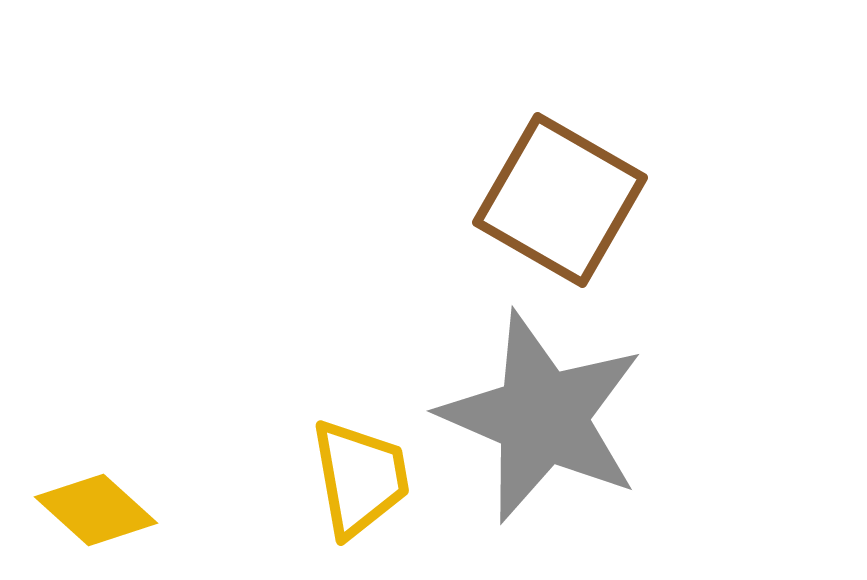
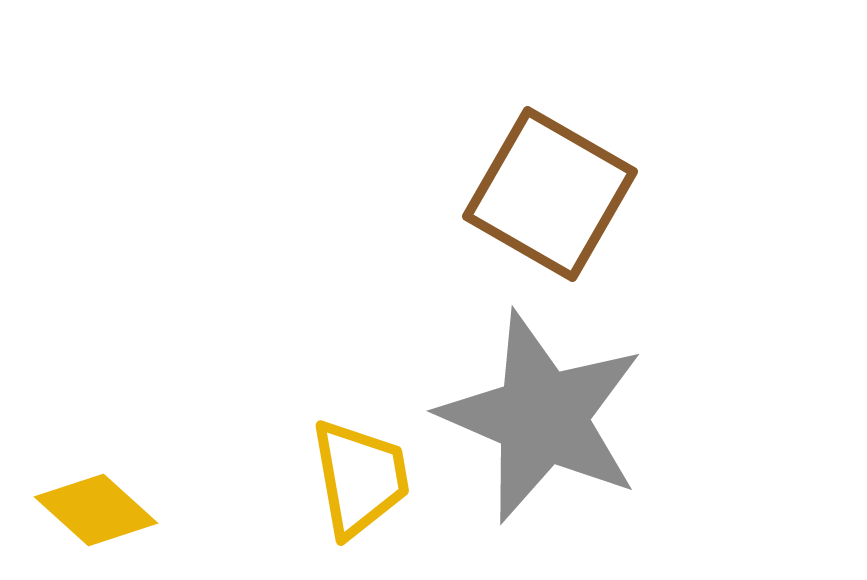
brown square: moved 10 px left, 6 px up
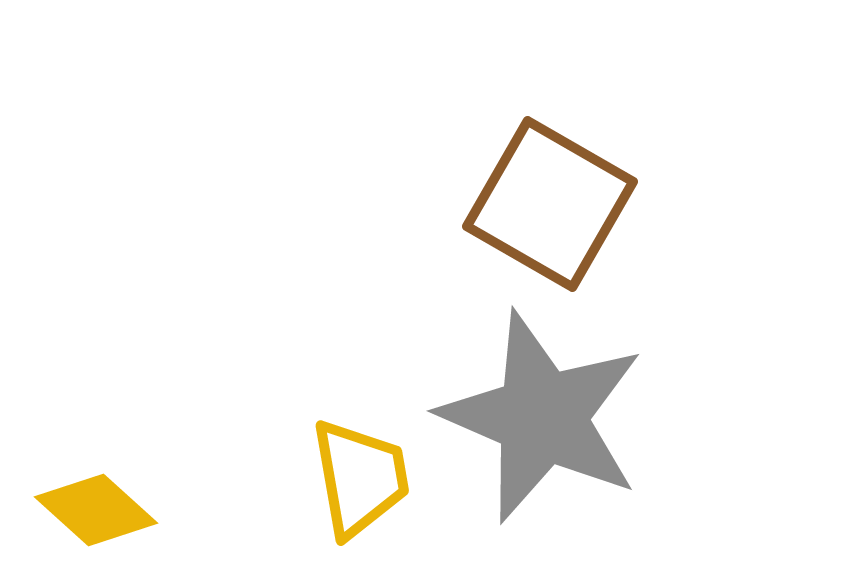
brown square: moved 10 px down
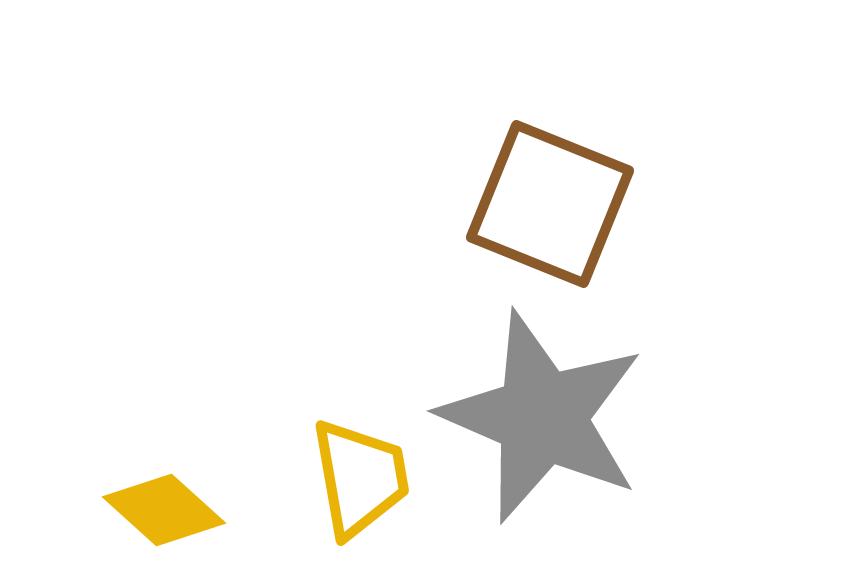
brown square: rotated 8 degrees counterclockwise
yellow diamond: moved 68 px right
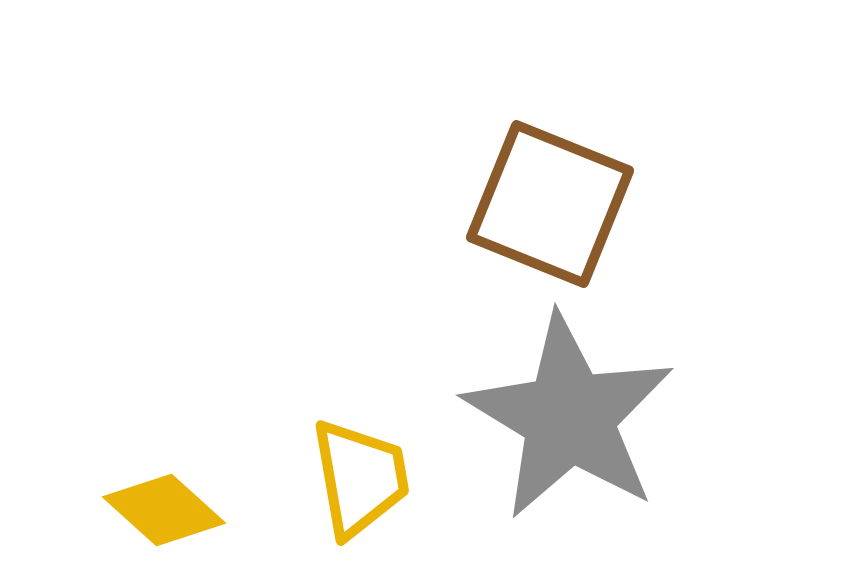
gray star: moved 27 px right; rotated 8 degrees clockwise
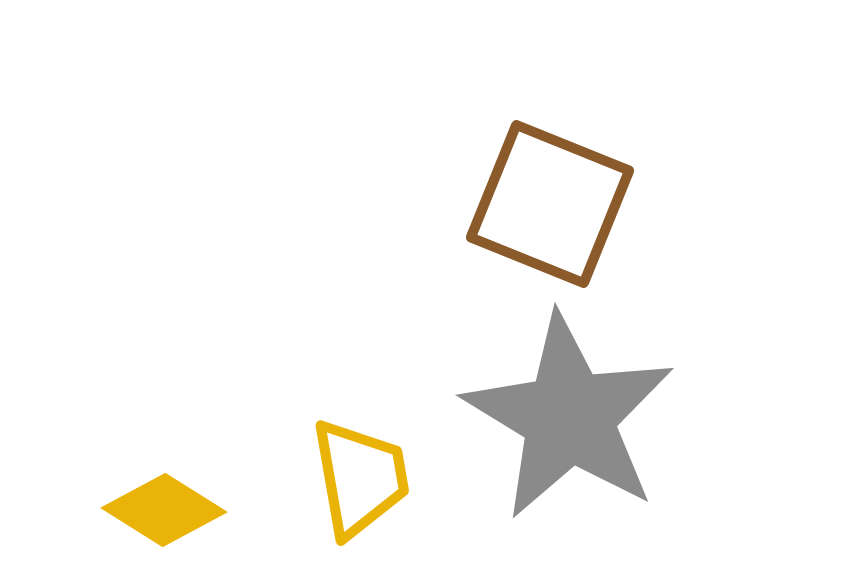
yellow diamond: rotated 10 degrees counterclockwise
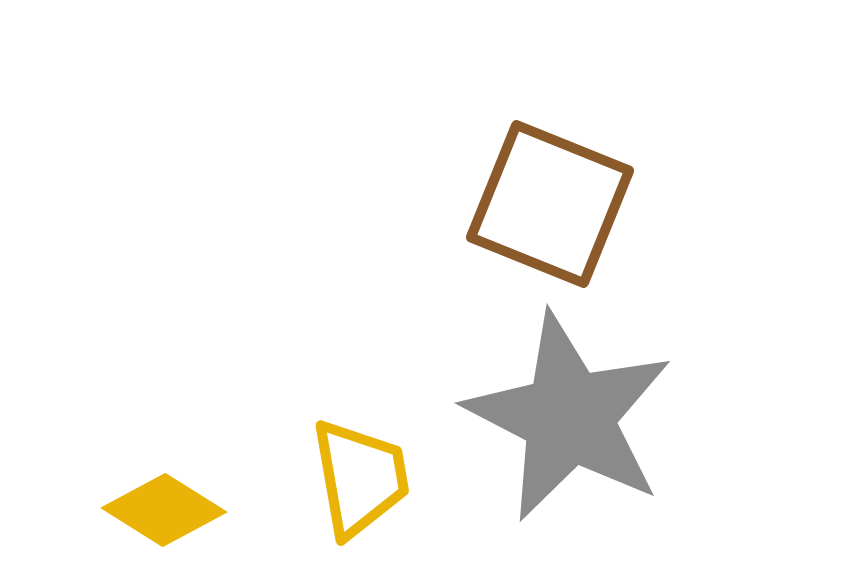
gray star: rotated 4 degrees counterclockwise
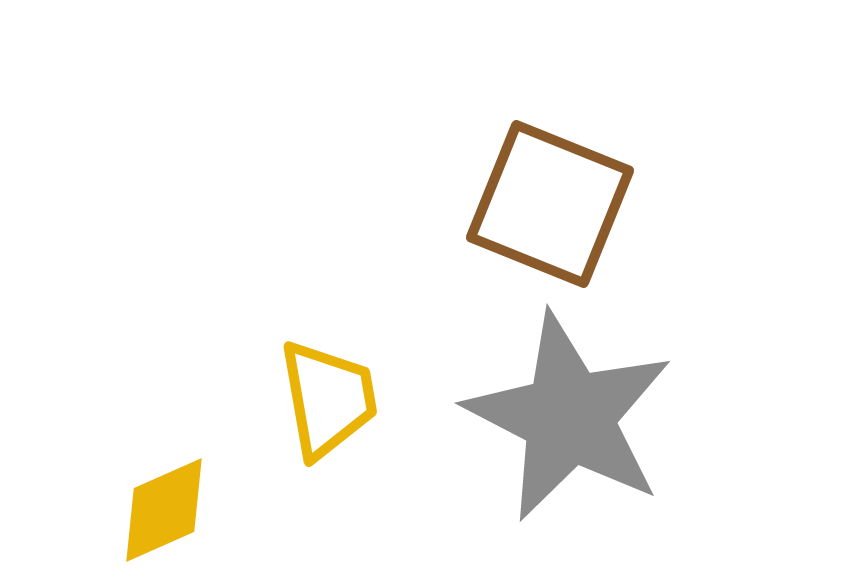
yellow trapezoid: moved 32 px left, 79 px up
yellow diamond: rotated 56 degrees counterclockwise
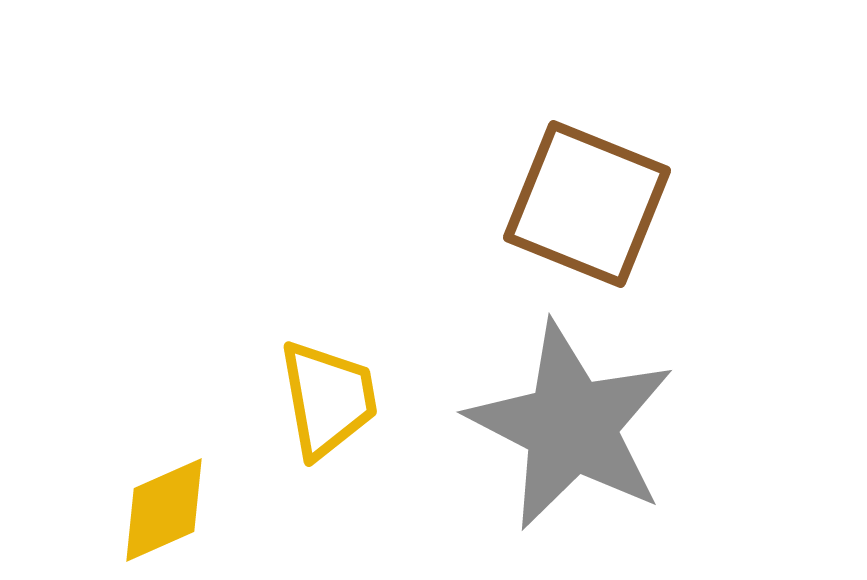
brown square: moved 37 px right
gray star: moved 2 px right, 9 px down
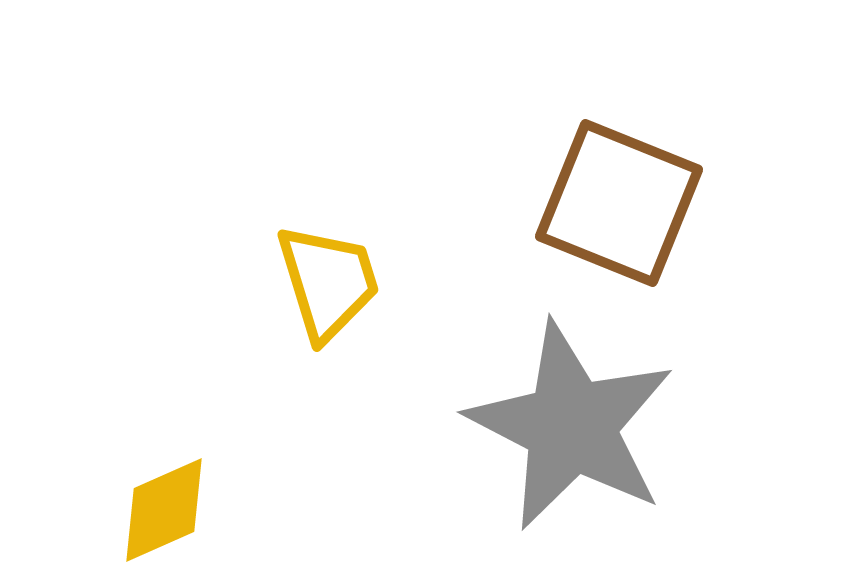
brown square: moved 32 px right, 1 px up
yellow trapezoid: moved 117 px up; rotated 7 degrees counterclockwise
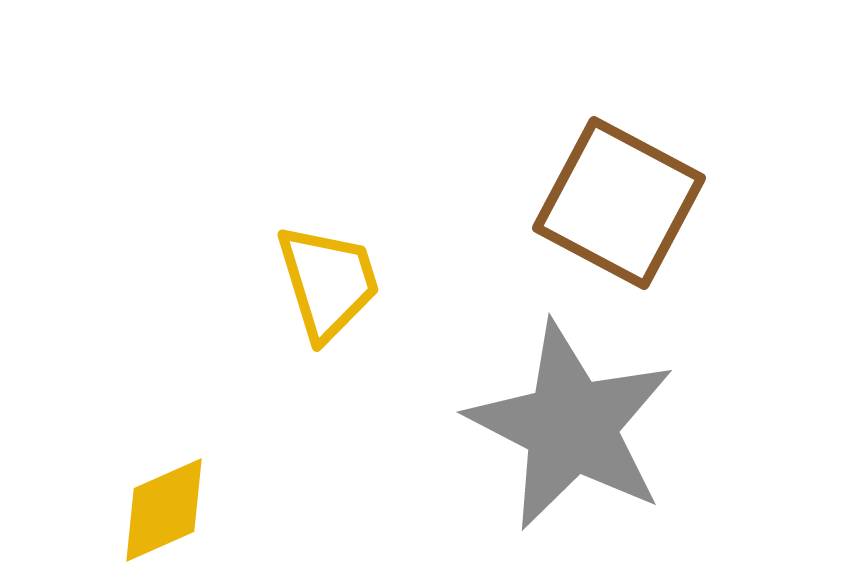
brown square: rotated 6 degrees clockwise
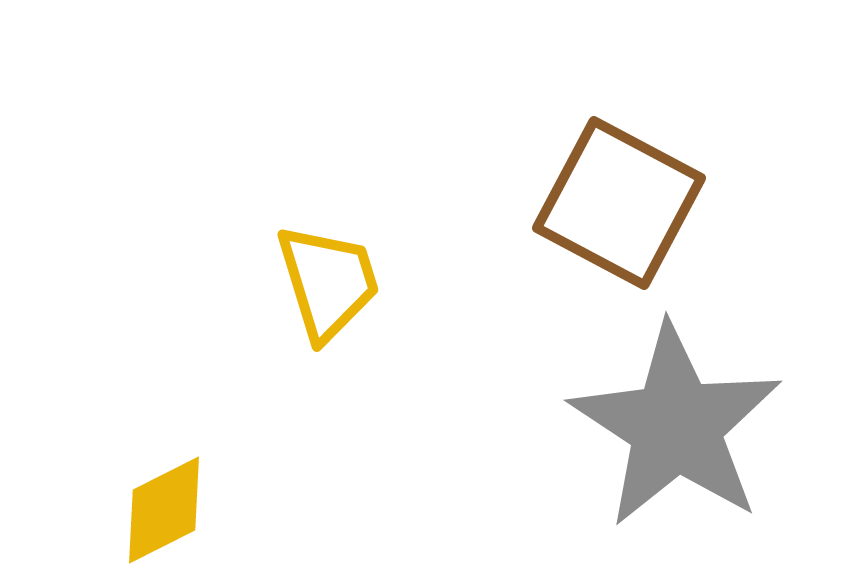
gray star: moved 105 px right; rotated 6 degrees clockwise
yellow diamond: rotated 3 degrees counterclockwise
